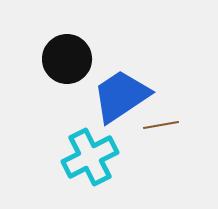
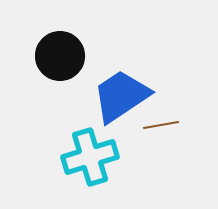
black circle: moved 7 px left, 3 px up
cyan cross: rotated 10 degrees clockwise
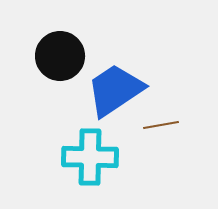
blue trapezoid: moved 6 px left, 6 px up
cyan cross: rotated 18 degrees clockwise
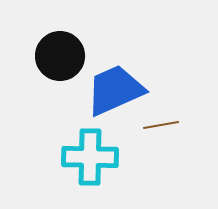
blue trapezoid: rotated 10 degrees clockwise
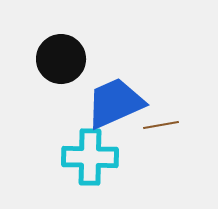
black circle: moved 1 px right, 3 px down
blue trapezoid: moved 13 px down
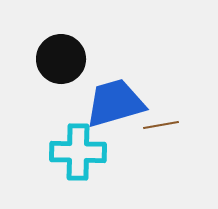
blue trapezoid: rotated 8 degrees clockwise
cyan cross: moved 12 px left, 5 px up
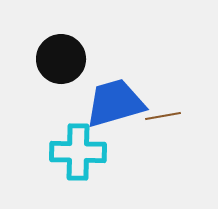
brown line: moved 2 px right, 9 px up
